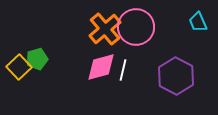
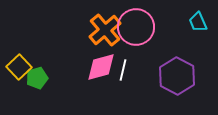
orange cross: moved 1 px down
green pentagon: moved 19 px down
purple hexagon: moved 1 px right
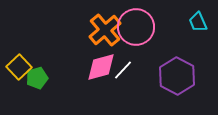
white line: rotated 30 degrees clockwise
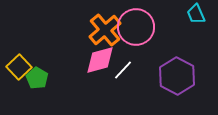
cyan trapezoid: moved 2 px left, 8 px up
pink diamond: moved 1 px left, 7 px up
green pentagon: rotated 25 degrees counterclockwise
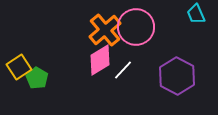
pink diamond: rotated 16 degrees counterclockwise
yellow square: rotated 10 degrees clockwise
